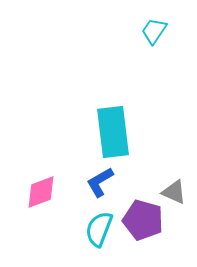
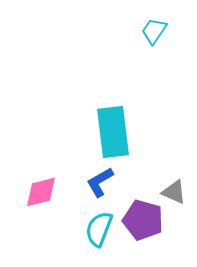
pink diamond: rotated 6 degrees clockwise
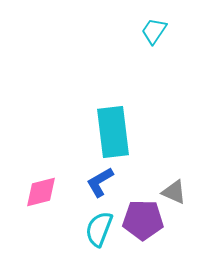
purple pentagon: rotated 15 degrees counterclockwise
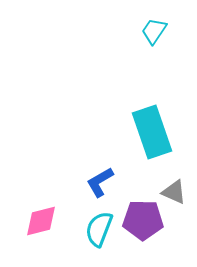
cyan rectangle: moved 39 px right; rotated 12 degrees counterclockwise
pink diamond: moved 29 px down
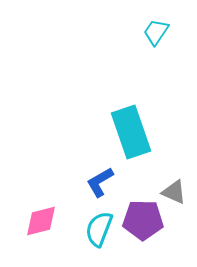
cyan trapezoid: moved 2 px right, 1 px down
cyan rectangle: moved 21 px left
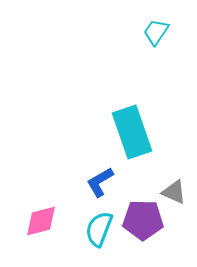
cyan rectangle: moved 1 px right
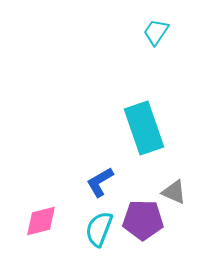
cyan rectangle: moved 12 px right, 4 px up
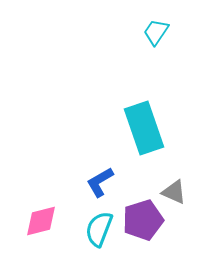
purple pentagon: rotated 18 degrees counterclockwise
